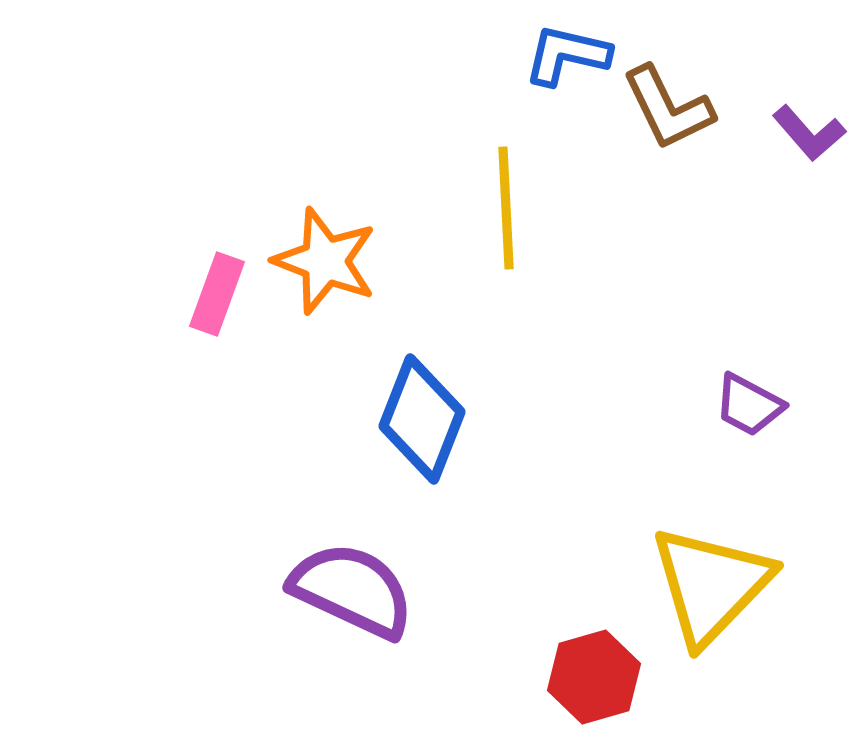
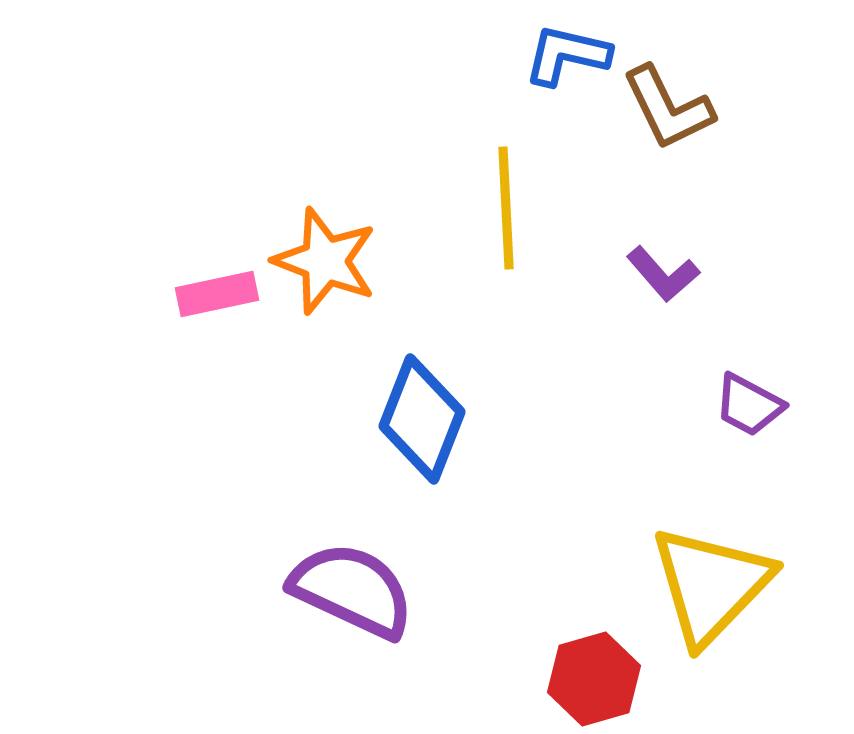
purple L-shape: moved 146 px left, 141 px down
pink rectangle: rotated 58 degrees clockwise
red hexagon: moved 2 px down
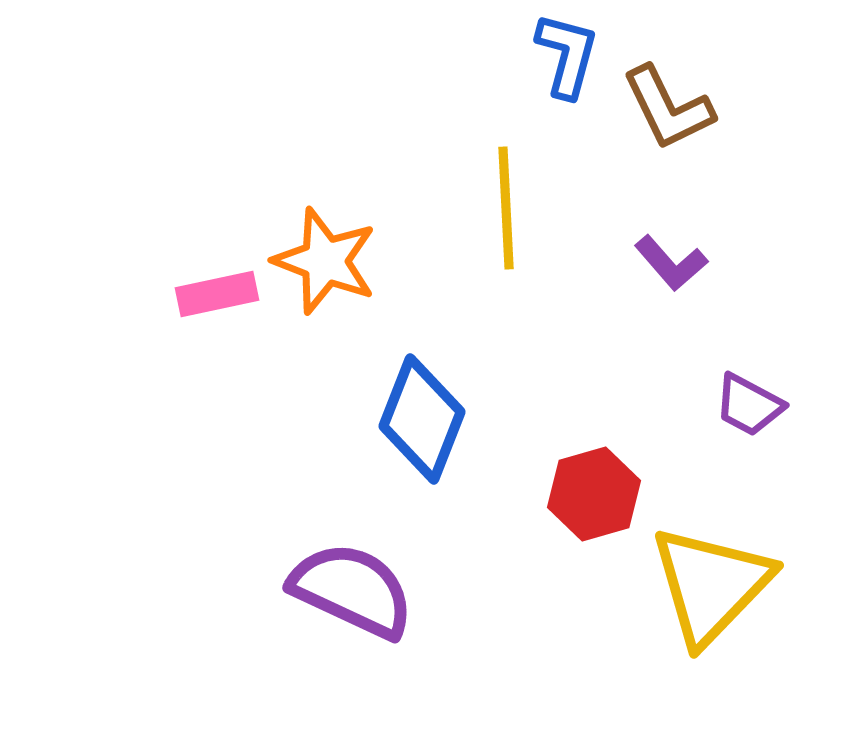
blue L-shape: rotated 92 degrees clockwise
purple L-shape: moved 8 px right, 11 px up
red hexagon: moved 185 px up
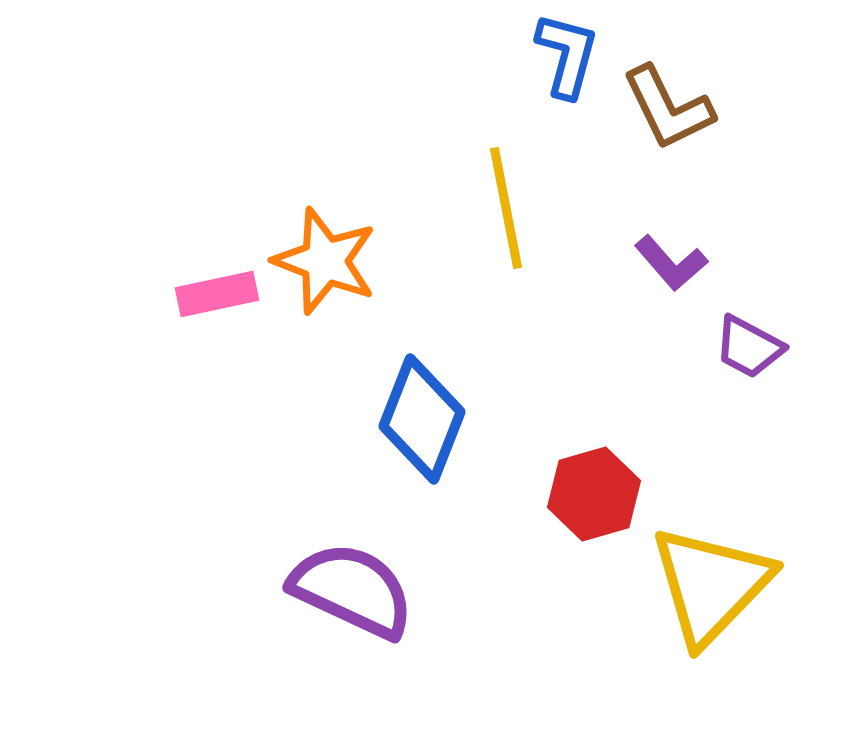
yellow line: rotated 8 degrees counterclockwise
purple trapezoid: moved 58 px up
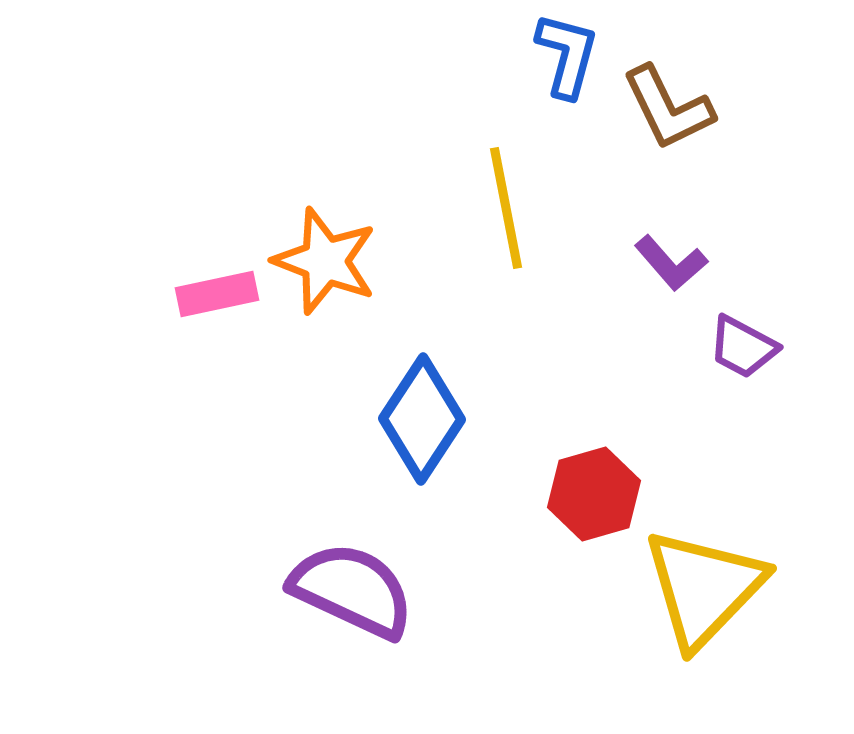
purple trapezoid: moved 6 px left
blue diamond: rotated 12 degrees clockwise
yellow triangle: moved 7 px left, 3 px down
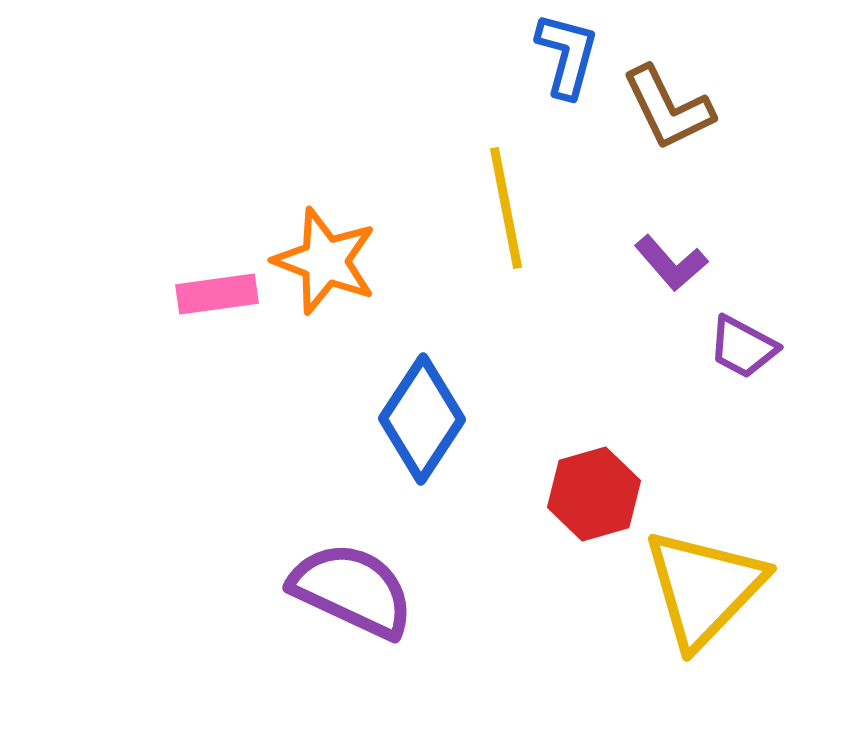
pink rectangle: rotated 4 degrees clockwise
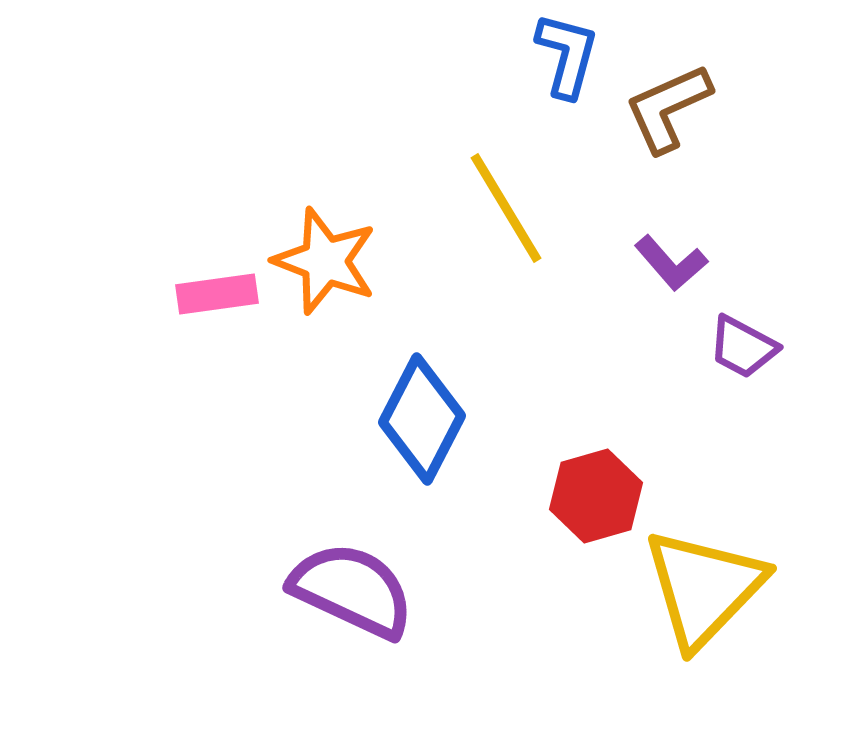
brown L-shape: rotated 92 degrees clockwise
yellow line: rotated 20 degrees counterclockwise
blue diamond: rotated 6 degrees counterclockwise
red hexagon: moved 2 px right, 2 px down
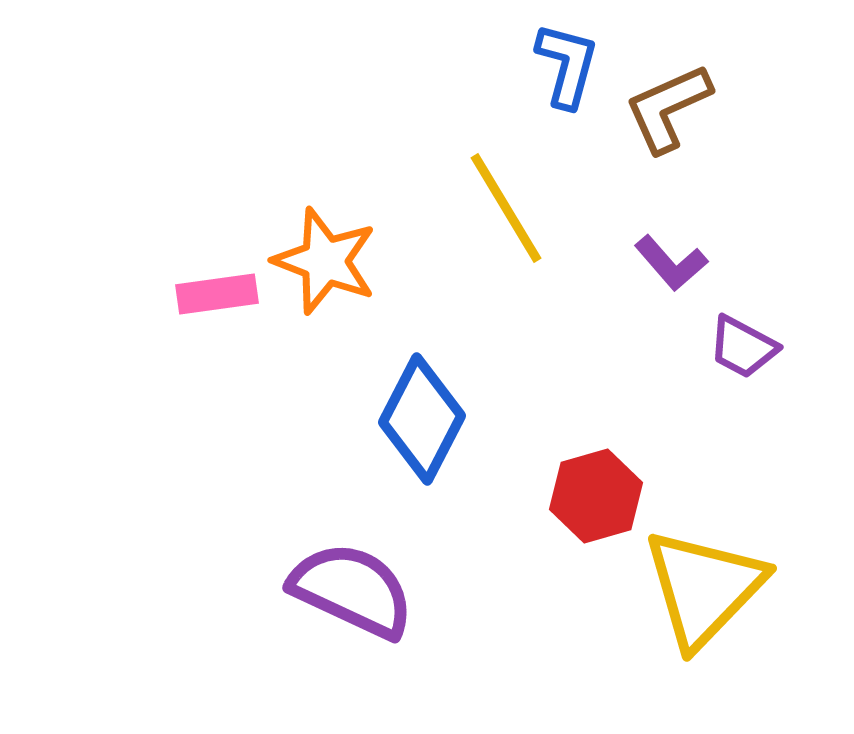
blue L-shape: moved 10 px down
